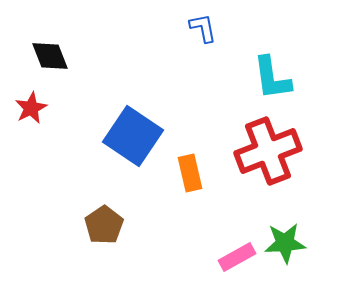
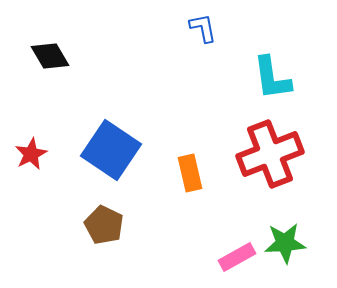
black diamond: rotated 9 degrees counterclockwise
red star: moved 46 px down
blue square: moved 22 px left, 14 px down
red cross: moved 2 px right, 3 px down
brown pentagon: rotated 12 degrees counterclockwise
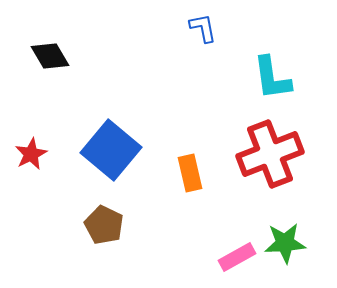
blue square: rotated 6 degrees clockwise
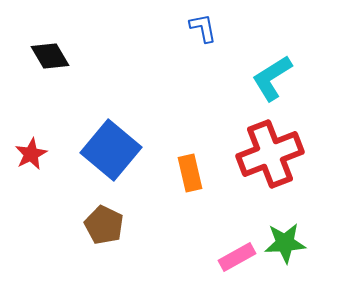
cyan L-shape: rotated 66 degrees clockwise
